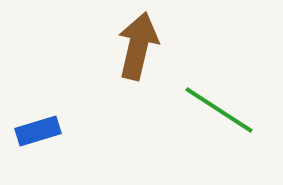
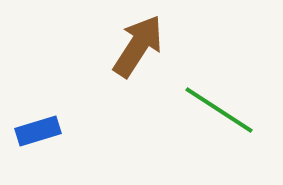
brown arrow: rotated 20 degrees clockwise
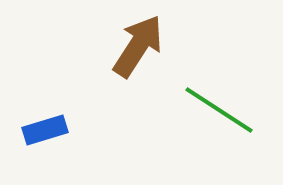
blue rectangle: moved 7 px right, 1 px up
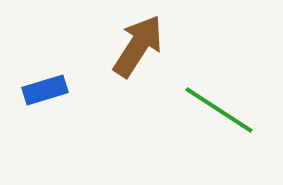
blue rectangle: moved 40 px up
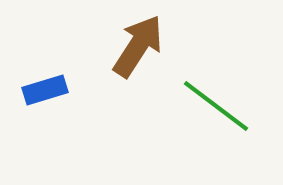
green line: moved 3 px left, 4 px up; rotated 4 degrees clockwise
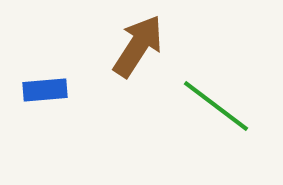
blue rectangle: rotated 12 degrees clockwise
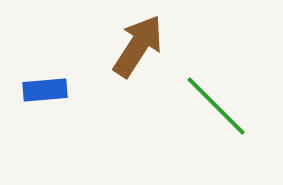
green line: rotated 8 degrees clockwise
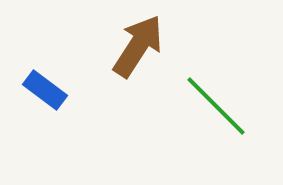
blue rectangle: rotated 42 degrees clockwise
